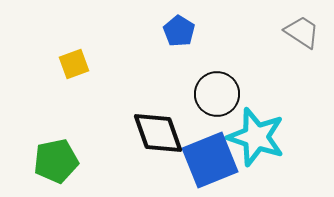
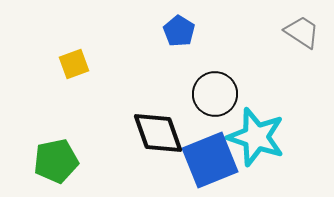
black circle: moved 2 px left
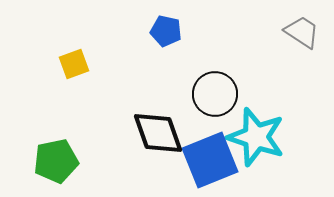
blue pentagon: moved 13 px left; rotated 20 degrees counterclockwise
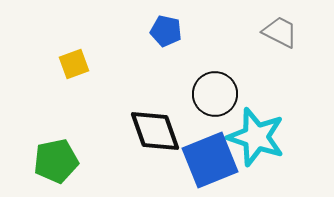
gray trapezoid: moved 22 px left; rotated 6 degrees counterclockwise
black diamond: moved 3 px left, 2 px up
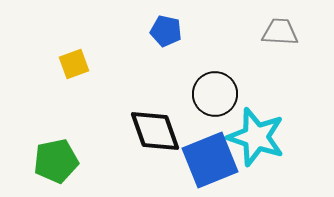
gray trapezoid: rotated 24 degrees counterclockwise
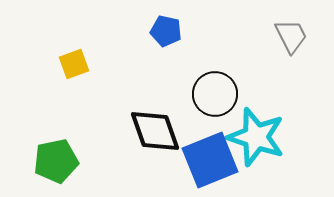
gray trapezoid: moved 11 px right, 4 px down; rotated 60 degrees clockwise
